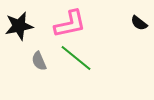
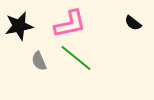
black semicircle: moved 6 px left
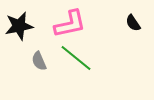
black semicircle: rotated 18 degrees clockwise
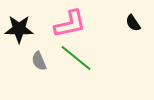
black star: moved 3 px down; rotated 12 degrees clockwise
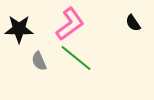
pink L-shape: rotated 24 degrees counterclockwise
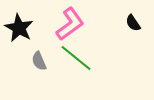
black star: moved 1 px up; rotated 28 degrees clockwise
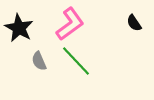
black semicircle: moved 1 px right
green line: moved 3 px down; rotated 8 degrees clockwise
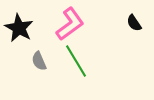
green line: rotated 12 degrees clockwise
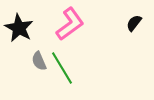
black semicircle: rotated 72 degrees clockwise
green line: moved 14 px left, 7 px down
